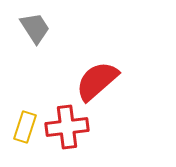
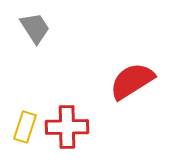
red semicircle: moved 35 px right; rotated 9 degrees clockwise
red cross: rotated 6 degrees clockwise
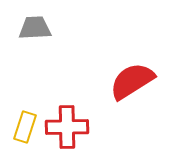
gray trapezoid: rotated 60 degrees counterclockwise
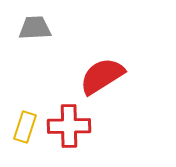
red semicircle: moved 30 px left, 5 px up
red cross: moved 2 px right, 1 px up
